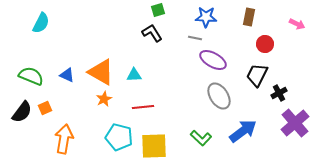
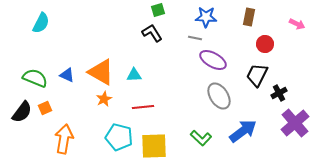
green semicircle: moved 4 px right, 2 px down
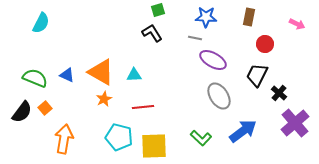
black cross: rotated 21 degrees counterclockwise
orange square: rotated 16 degrees counterclockwise
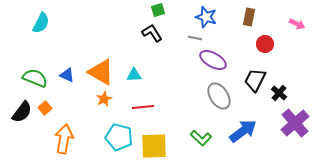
blue star: rotated 15 degrees clockwise
black trapezoid: moved 2 px left, 5 px down
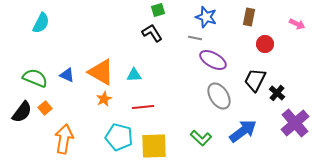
black cross: moved 2 px left
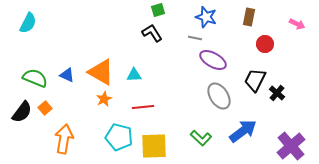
cyan semicircle: moved 13 px left
purple cross: moved 4 px left, 23 px down
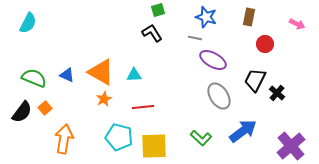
green semicircle: moved 1 px left
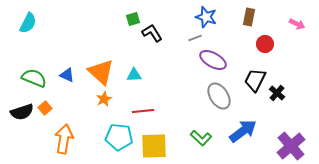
green square: moved 25 px left, 9 px down
gray line: rotated 32 degrees counterclockwise
orange triangle: rotated 12 degrees clockwise
red line: moved 4 px down
black semicircle: rotated 35 degrees clockwise
cyan pentagon: rotated 8 degrees counterclockwise
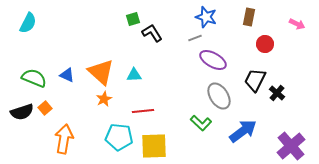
green L-shape: moved 15 px up
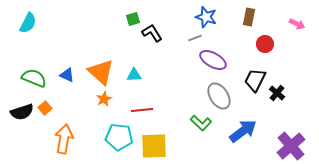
red line: moved 1 px left, 1 px up
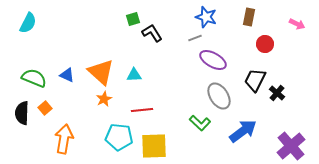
black semicircle: moved 1 px down; rotated 110 degrees clockwise
green L-shape: moved 1 px left
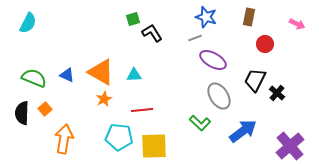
orange triangle: rotated 12 degrees counterclockwise
orange square: moved 1 px down
purple cross: moved 1 px left
